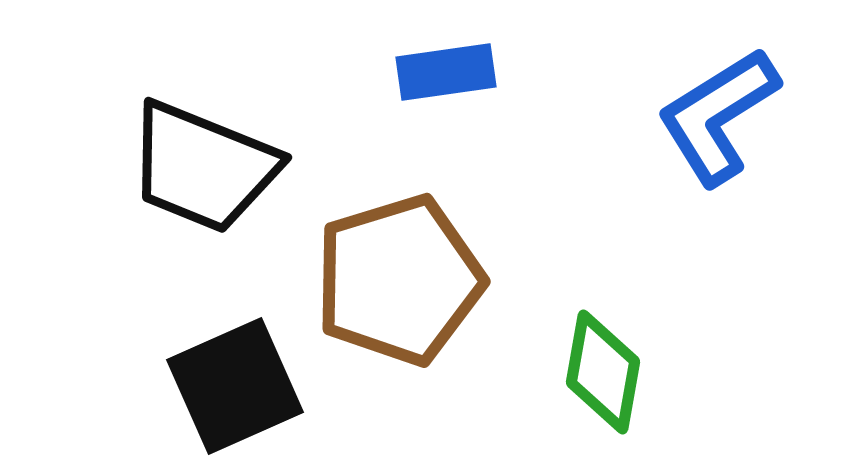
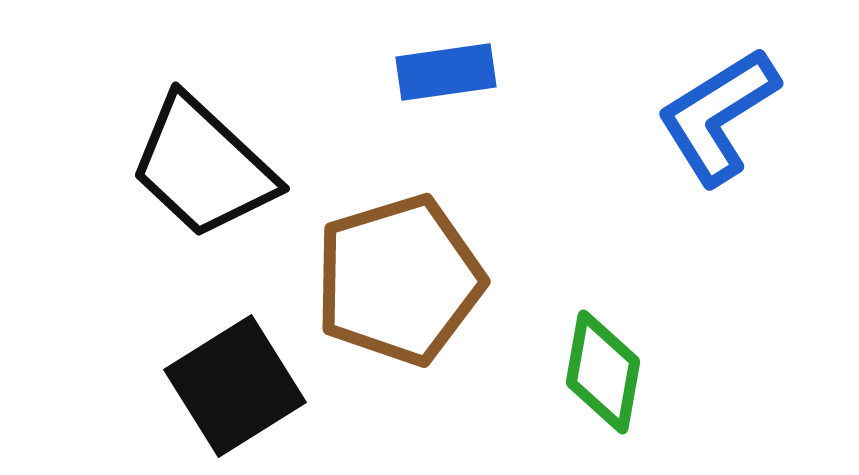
black trapezoid: rotated 21 degrees clockwise
black square: rotated 8 degrees counterclockwise
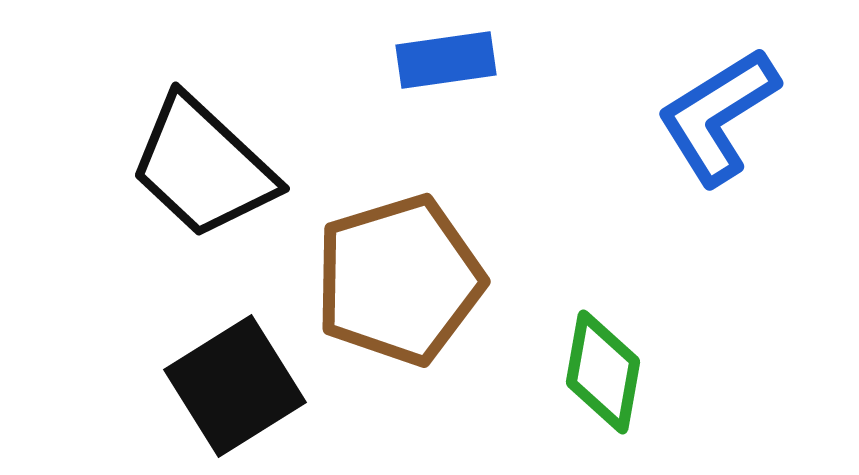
blue rectangle: moved 12 px up
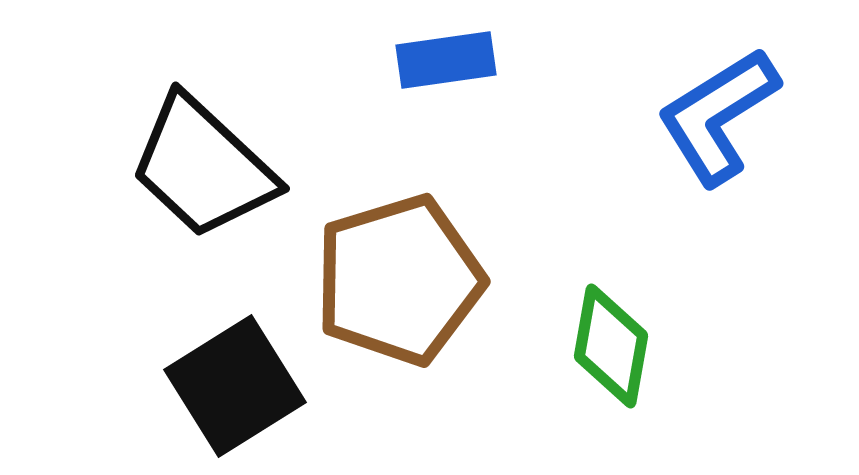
green diamond: moved 8 px right, 26 px up
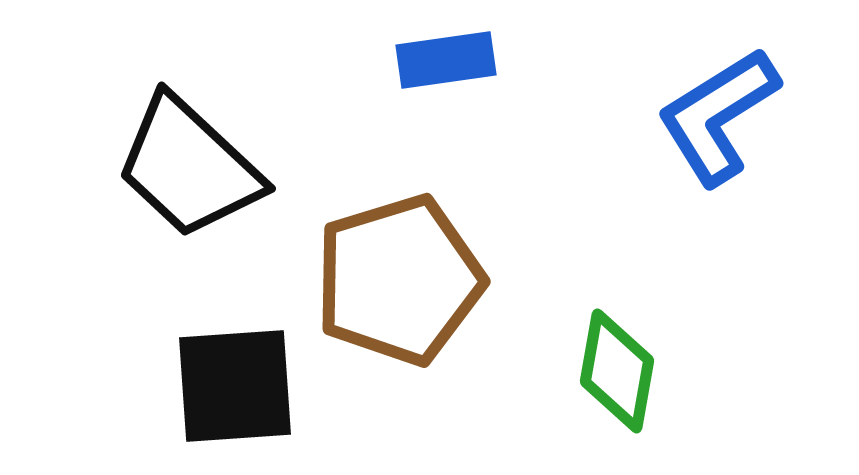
black trapezoid: moved 14 px left
green diamond: moved 6 px right, 25 px down
black square: rotated 28 degrees clockwise
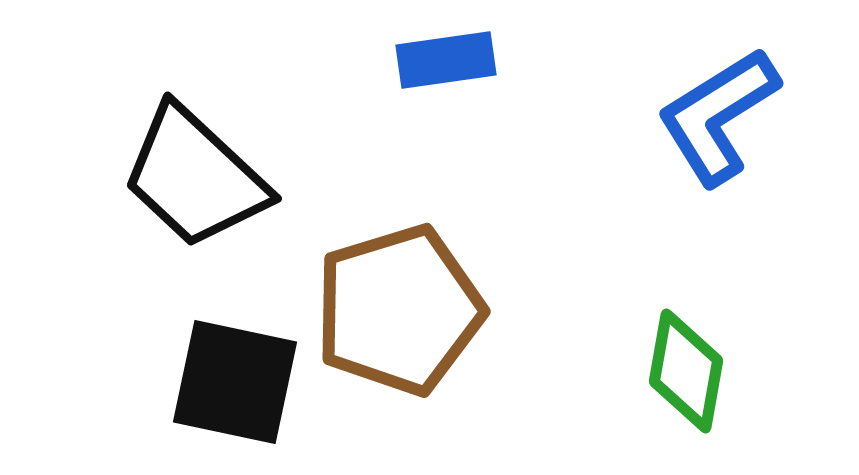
black trapezoid: moved 6 px right, 10 px down
brown pentagon: moved 30 px down
green diamond: moved 69 px right
black square: moved 4 px up; rotated 16 degrees clockwise
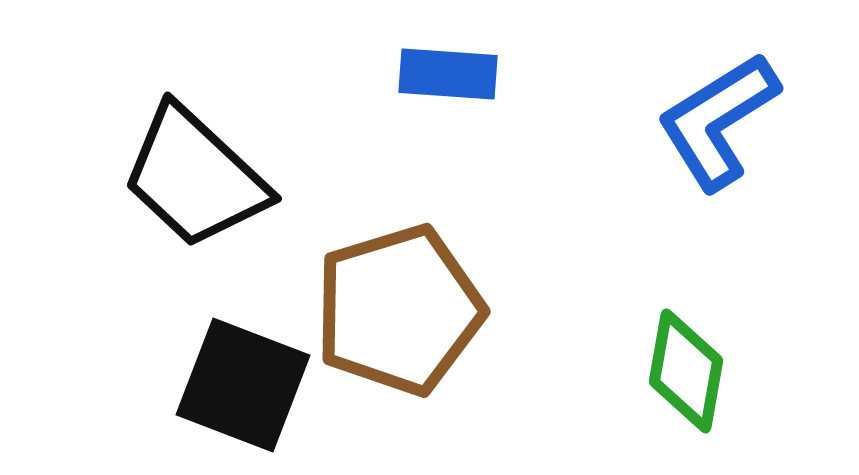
blue rectangle: moved 2 px right, 14 px down; rotated 12 degrees clockwise
blue L-shape: moved 5 px down
black square: moved 8 px right, 3 px down; rotated 9 degrees clockwise
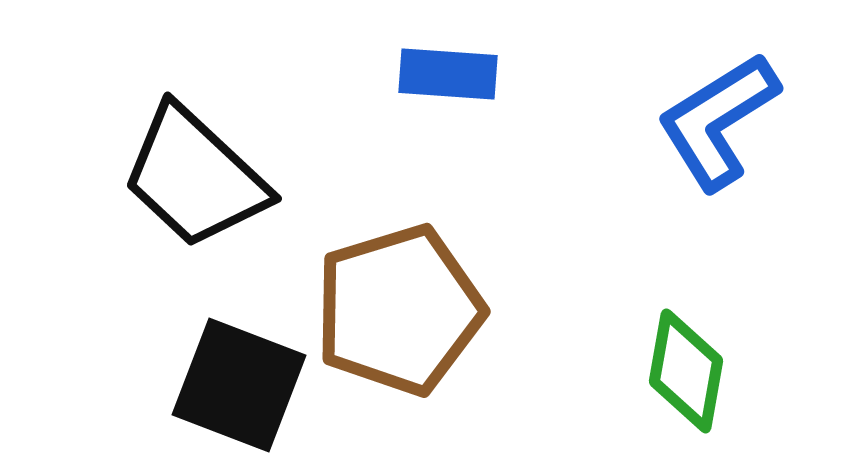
black square: moved 4 px left
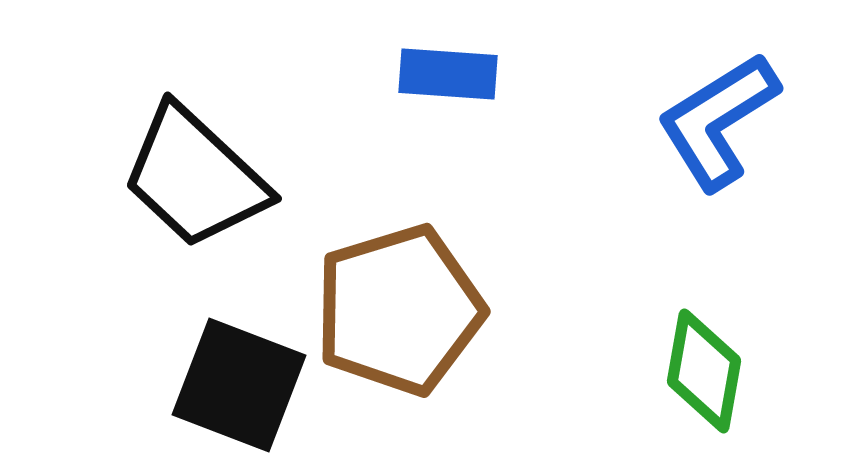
green diamond: moved 18 px right
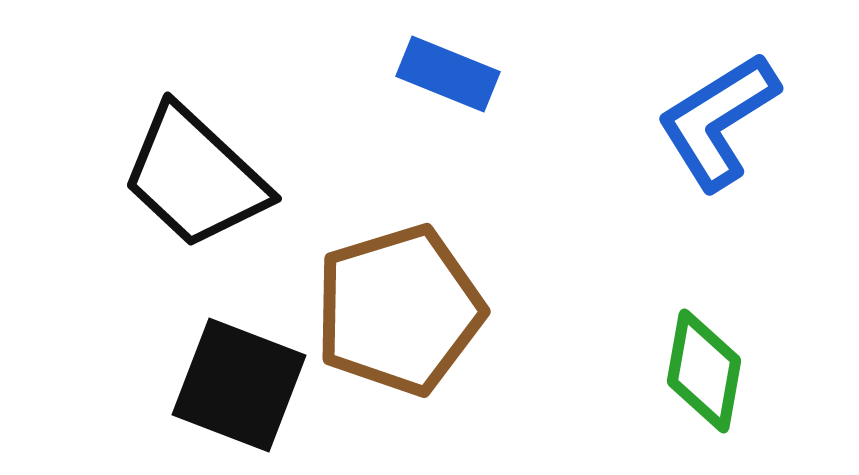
blue rectangle: rotated 18 degrees clockwise
